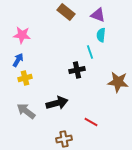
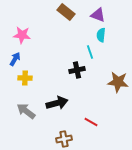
blue arrow: moved 3 px left, 1 px up
yellow cross: rotated 16 degrees clockwise
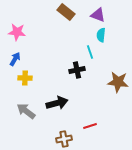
pink star: moved 5 px left, 3 px up
red line: moved 1 px left, 4 px down; rotated 48 degrees counterclockwise
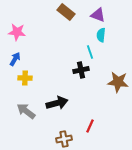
black cross: moved 4 px right
red line: rotated 48 degrees counterclockwise
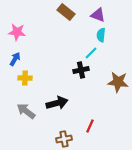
cyan line: moved 1 px right, 1 px down; rotated 64 degrees clockwise
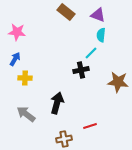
black arrow: rotated 60 degrees counterclockwise
gray arrow: moved 3 px down
red line: rotated 48 degrees clockwise
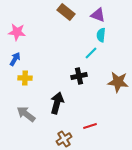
black cross: moved 2 px left, 6 px down
brown cross: rotated 21 degrees counterclockwise
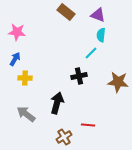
red line: moved 2 px left, 1 px up; rotated 24 degrees clockwise
brown cross: moved 2 px up
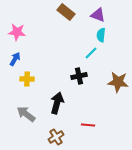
yellow cross: moved 2 px right, 1 px down
brown cross: moved 8 px left
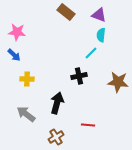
purple triangle: moved 1 px right
blue arrow: moved 1 px left, 4 px up; rotated 104 degrees clockwise
